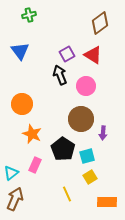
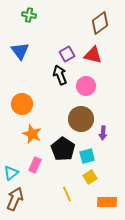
green cross: rotated 24 degrees clockwise
red triangle: rotated 18 degrees counterclockwise
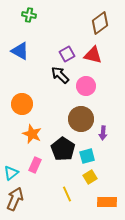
blue triangle: rotated 24 degrees counterclockwise
black arrow: rotated 24 degrees counterclockwise
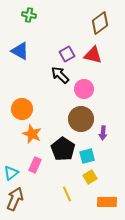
pink circle: moved 2 px left, 3 px down
orange circle: moved 5 px down
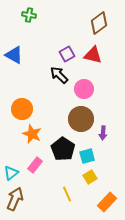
brown diamond: moved 1 px left
blue triangle: moved 6 px left, 4 px down
black arrow: moved 1 px left
pink rectangle: rotated 14 degrees clockwise
orange rectangle: rotated 48 degrees counterclockwise
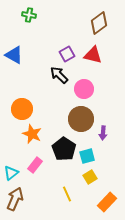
black pentagon: moved 1 px right
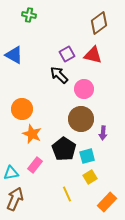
cyan triangle: rotated 28 degrees clockwise
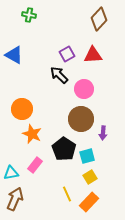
brown diamond: moved 4 px up; rotated 10 degrees counterclockwise
red triangle: rotated 18 degrees counterclockwise
orange rectangle: moved 18 px left
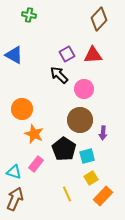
brown circle: moved 1 px left, 1 px down
orange star: moved 2 px right
pink rectangle: moved 1 px right, 1 px up
cyan triangle: moved 3 px right, 1 px up; rotated 28 degrees clockwise
yellow square: moved 1 px right, 1 px down
orange rectangle: moved 14 px right, 6 px up
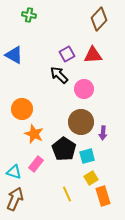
brown circle: moved 1 px right, 2 px down
orange rectangle: rotated 60 degrees counterclockwise
